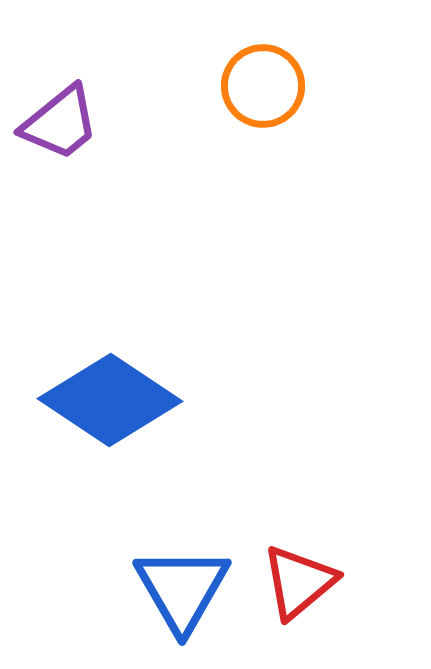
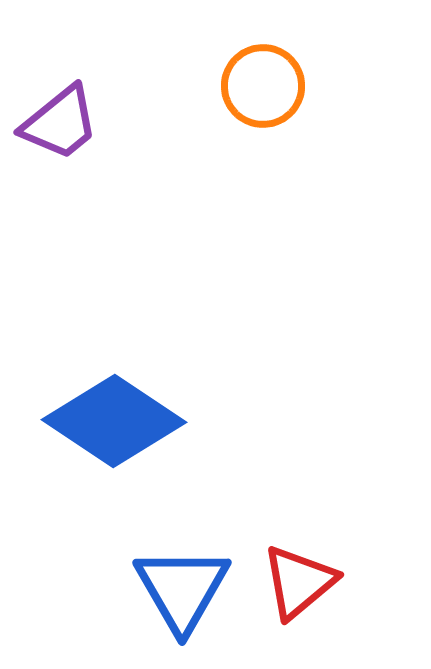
blue diamond: moved 4 px right, 21 px down
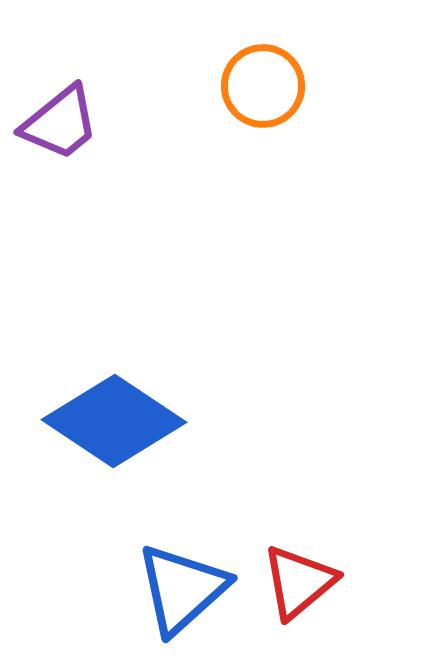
blue triangle: rotated 18 degrees clockwise
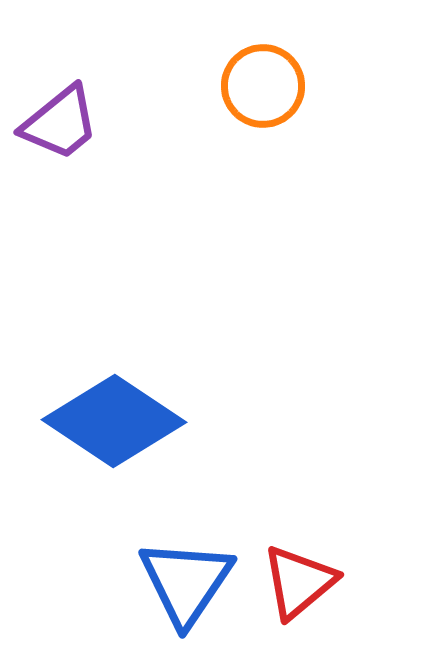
blue triangle: moved 4 px right, 7 px up; rotated 14 degrees counterclockwise
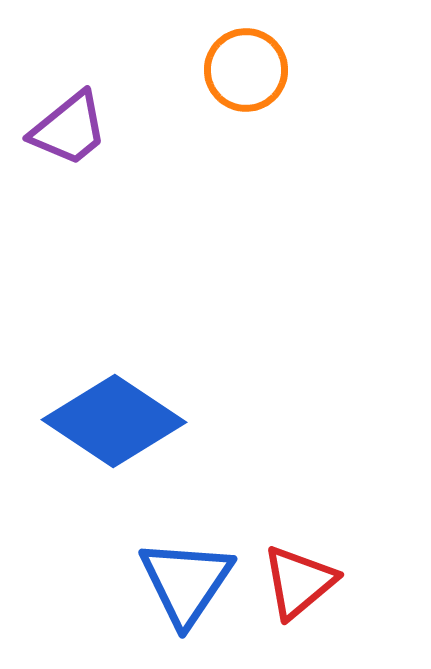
orange circle: moved 17 px left, 16 px up
purple trapezoid: moved 9 px right, 6 px down
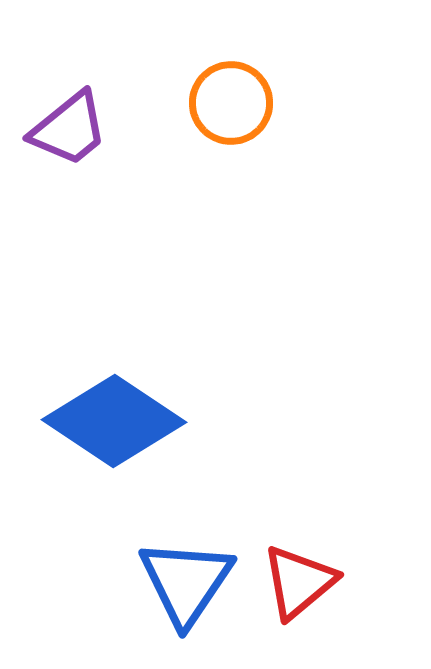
orange circle: moved 15 px left, 33 px down
